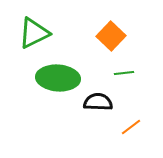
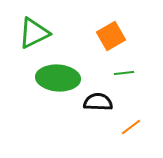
orange square: rotated 16 degrees clockwise
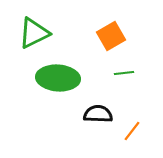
black semicircle: moved 12 px down
orange line: moved 1 px right, 4 px down; rotated 15 degrees counterclockwise
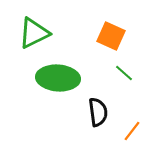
orange square: rotated 36 degrees counterclockwise
green line: rotated 48 degrees clockwise
black semicircle: moved 2 px up; rotated 80 degrees clockwise
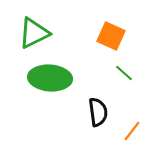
green ellipse: moved 8 px left
